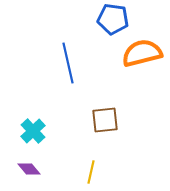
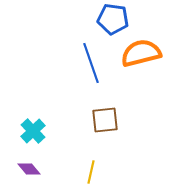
orange semicircle: moved 1 px left
blue line: moved 23 px right; rotated 6 degrees counterclockwise
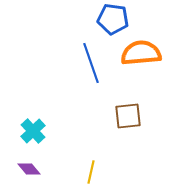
orange semicircle: rotated 9 degrees clockwise
brown square: moved 23 px right, 4 px up
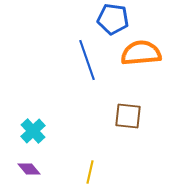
blue line: moved 4 px left, 3 px up
brown square: rotated 12 degrees clockwise
yellow line: moved 1 px left
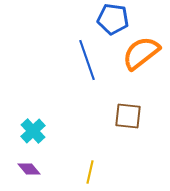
orange semicircle: rotated 33 degrees counterclockwise
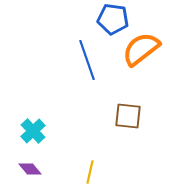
orange semicircle: moved 4 px up
purple diamond: moved 1 px right
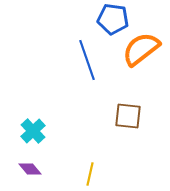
yellow line: moved 2 px down
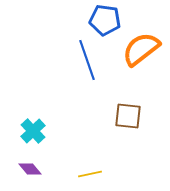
blue pentagon: moved 8 px left, 1 px down
yellow line: rotated 65 degrees clockwise
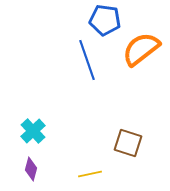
brown square: moved 27 px down; rotated 12 degrees clockwise
purple diamond: moved 1 px right; rotated 55 degrees clockwise
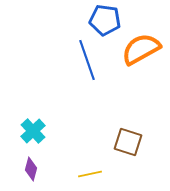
orange semicircle: rotated 9 degrees clockwise
brown square: moved 1 px up
